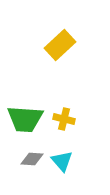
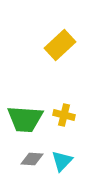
yellow cross: moved 4 px up
cyan triangle: rotated 25 degrees clockwise
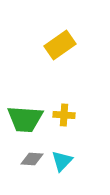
yellow rectangle: rotated 8 degrees clockwise
yellow cross: rotated 10 degrees counterclockwise
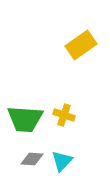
yellow rectangle: moved 21 px right
yellow cross: rotated 15 degrees clockwise
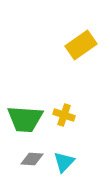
cyan triangle: moved 2 px right, 1 px down
